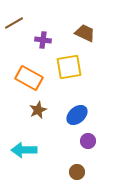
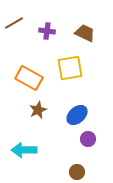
purple cross: moved 4 px right, 9 px up
yellow square: moved 1 px right, 1 px down
purple circle: moved 2 px up
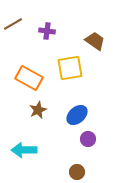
brown line: moved 1 px left, 1 px down
brown trapezoid: moved 10 px right, 8 px down; rotated 10 degrees clockwise
